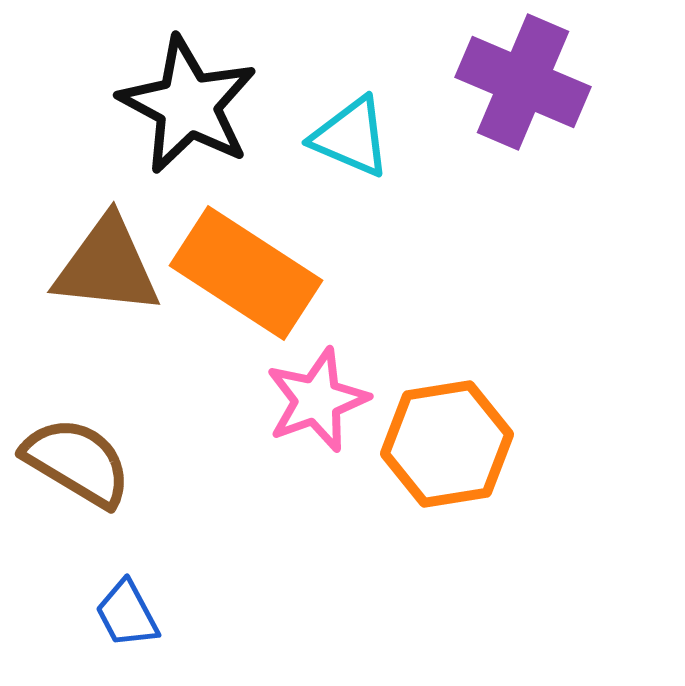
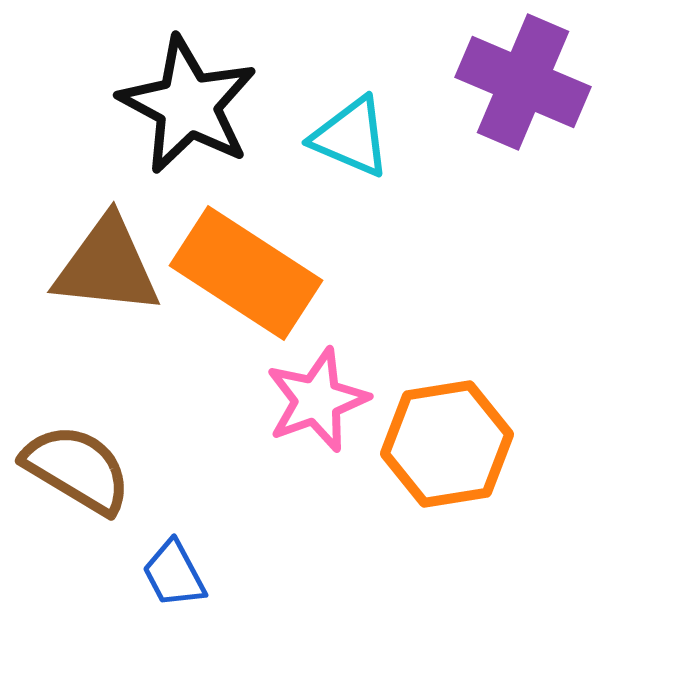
brown semicircle: moved 7 px down
blue trapezoid: moved 47 px right, 40 px up
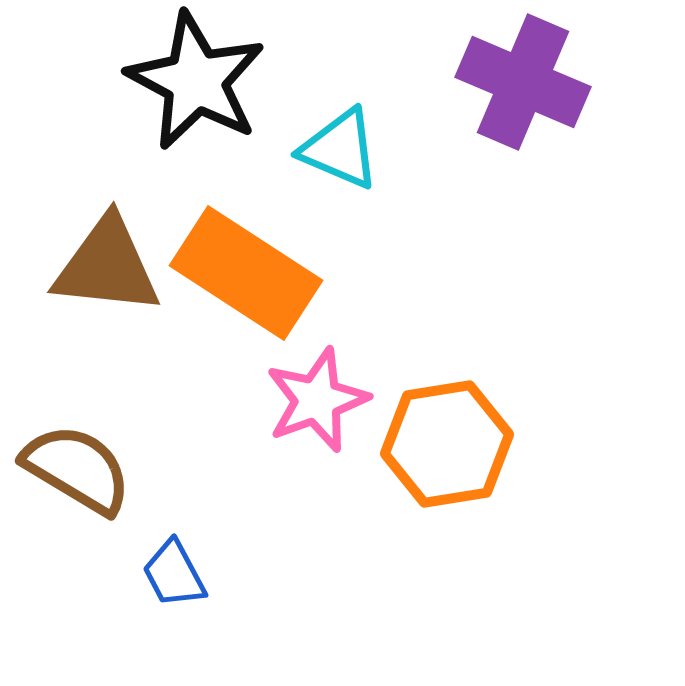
black star: moved 8 px right, 24 px up
cyan triangle: moved 11 px left, 12 px down
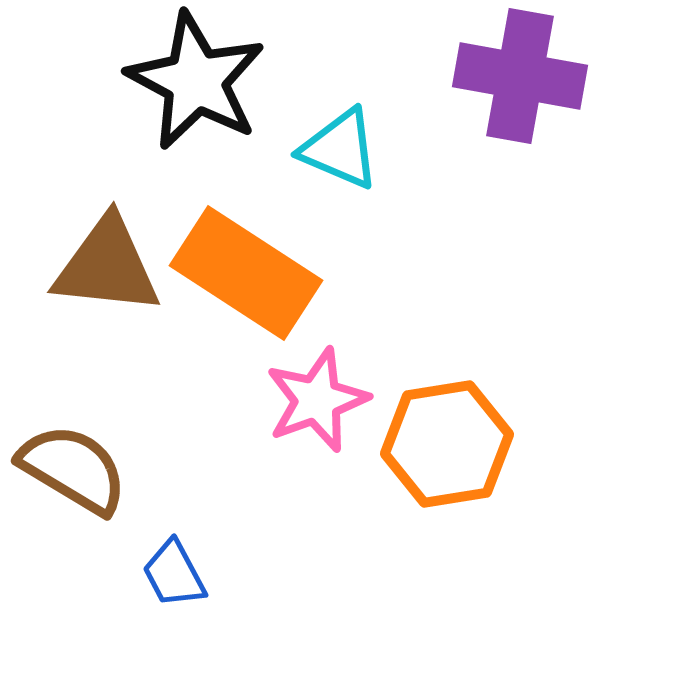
purple cross: moved 3 px left, 6 px up; rotated 13 degrees counterclockwise
brown semicircle: moved 4 px left
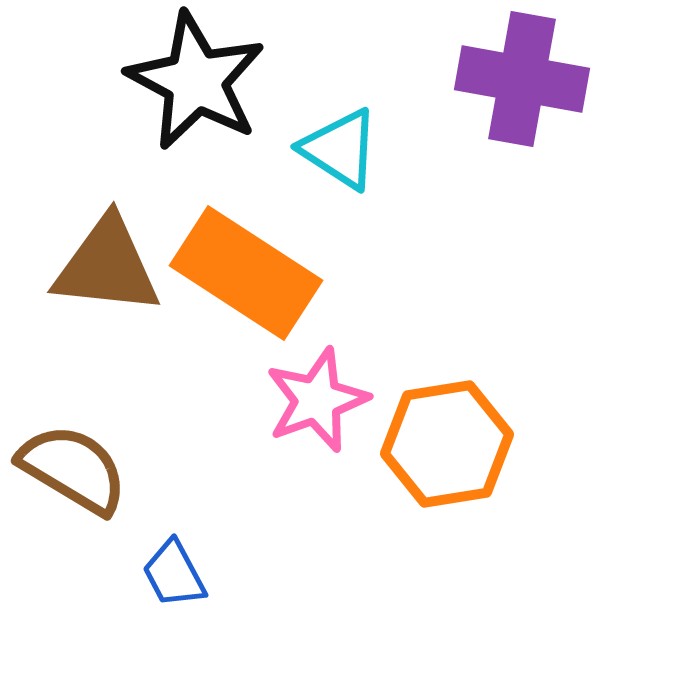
purple cross: moved 2 px right, 3 px down
cyan triangle: rotated 10 degrees clockwise
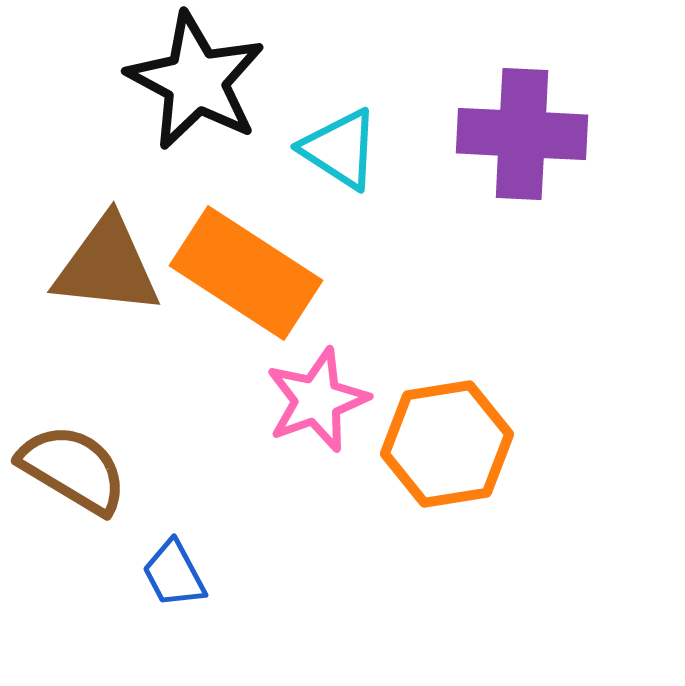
purple cross: moved 55 px down; rotated 7 degrees counterclockwise
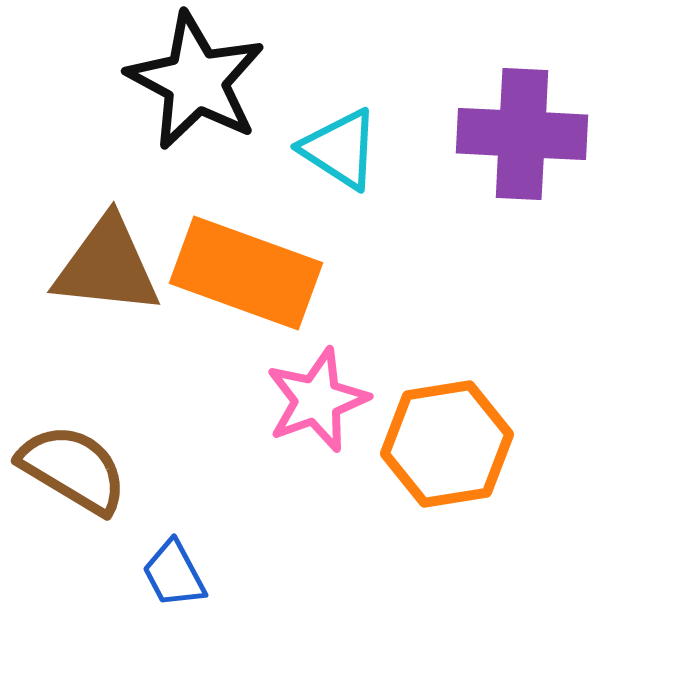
orange rectangle: rotated 13 degrees counterclockwise
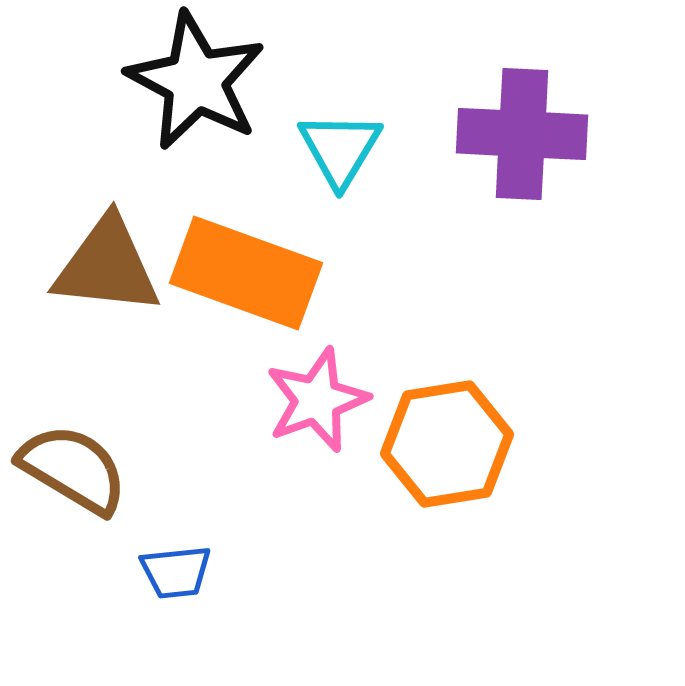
cyan triangle: rotated 28 degrees clockwise
blue trapezoid: moved 2 px right, 2 px up; rotated 68 degrees counterclockwise
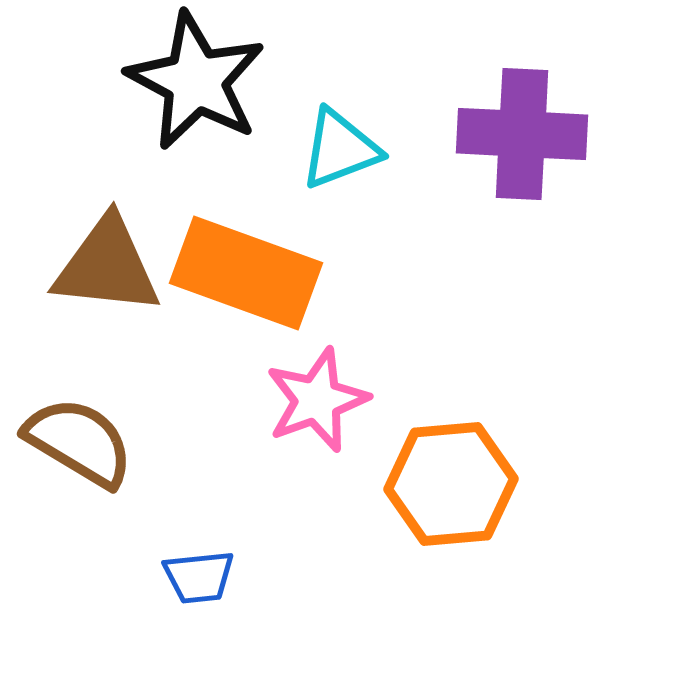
cyan triangle: rotated 38 degrees clockwise
orange hexagon: moved 4 px right, 40 px down; rotated 4 degrees clockwise
brown semicircle: moved 6 px right, 27 px up
blue trapezoid: moved 23 px right, 5 px down
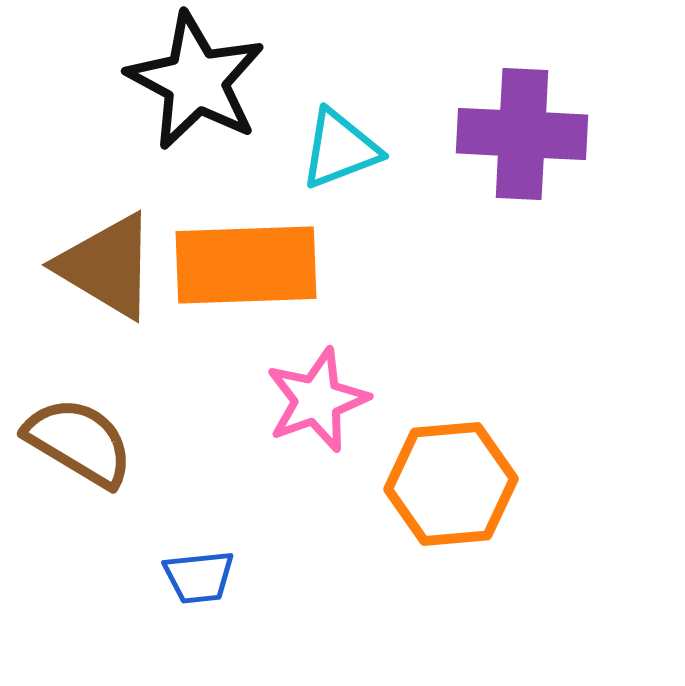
brown triangle: rotated 25 degrees clockwise
orange rectangle: moved 8 px up; rotated 22 degrees counterclockwise
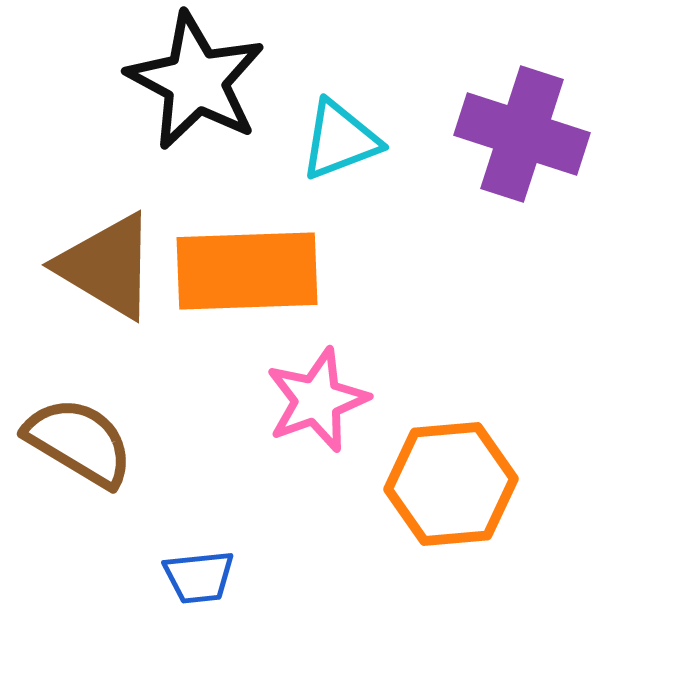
purple cross: rotated 15 degrees clockwise
cyan triangle: moved 9 px up
orange rectangle: moved 1 px right, 6 px down
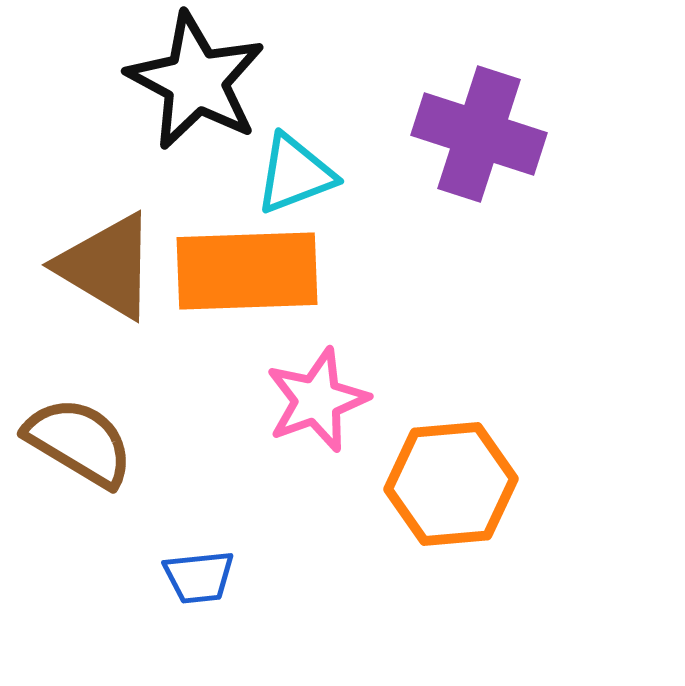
purple cross: moved 43 px left
cyan triangle: moved 45 px left, 34 px down
